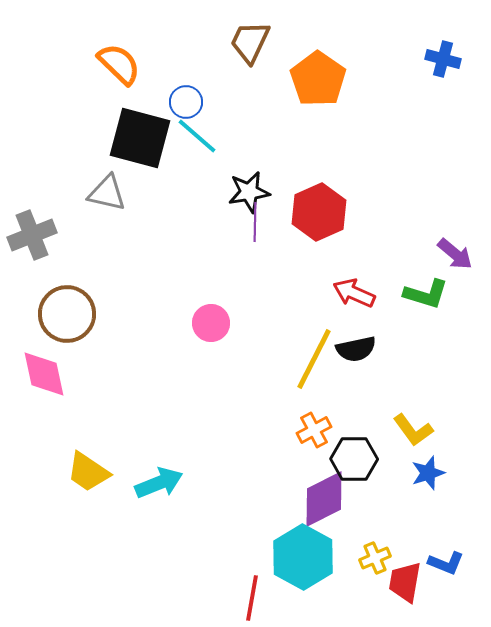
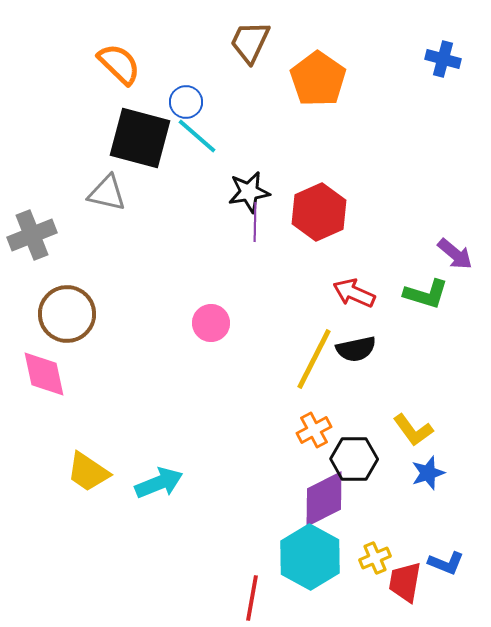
cyan hexagon: moved 7 px right
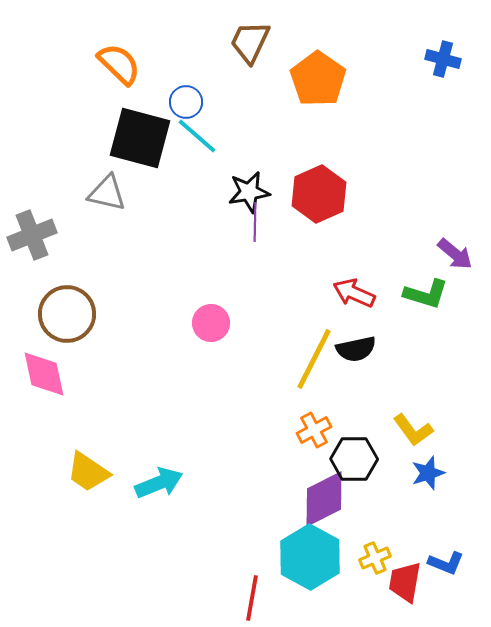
red hexagon: moved 18 px up
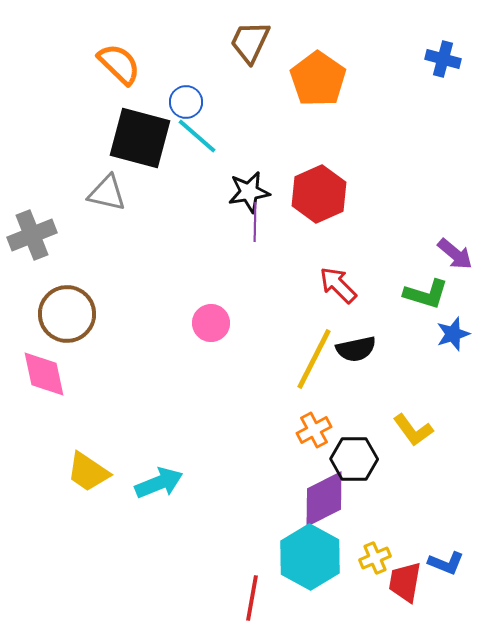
red arrow: moved 16 px left, 8 px up; rotated 21 degrees clockwise
blue star: moved 25 px right, 139 px up
